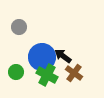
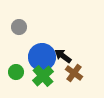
green cross: moved 4 px left, 1 px down; rotated 20 degrees clockwise
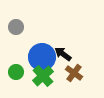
gray circle: moved 3 px left
black arrow: moved 2 px up
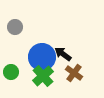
gray circle: moved 1 px left
green circle: moved 5 px left
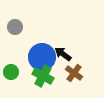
green cross: rotated 20 degrees counterclockwise
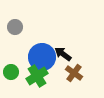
green cross: moved 6 px left; rotated 30 degrees clockwise
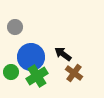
blue circle: moved 11 px left
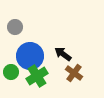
blue circle: moved 1 px left, 1 px up
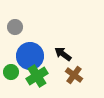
brown cross: moved 2 px down
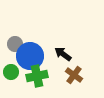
gray circle: moved 17 px down
green cross: rotated 20 degrees clockwise
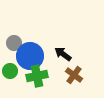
gray circle: moved 1 px left, 1 px up
green circle: moved 1 px left, 1 px up
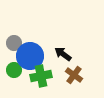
green circle: moved 4 px right, 1 px up
green cross: moved 4 px right
